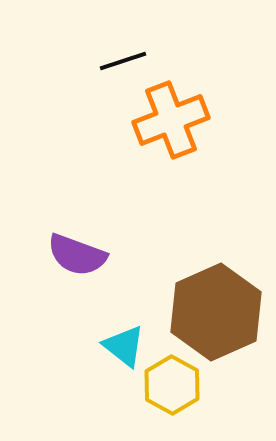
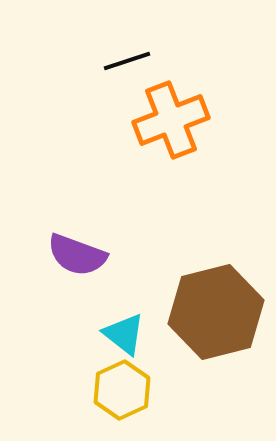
black line: moved 4 px right
brown hexagon: rotated 10 degrees clockwise
cyan triangle: moved 12 px up
yellow hexagon: moved 50 px left, 5 px down; rotated 6 degrees clockwise
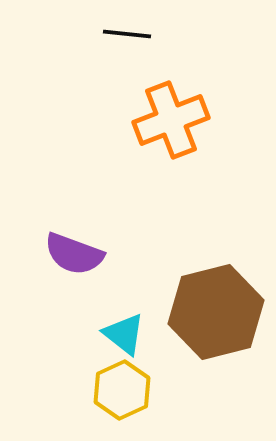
black line: moved 27 px up; rotated 24 degrees clockwise
purple semicircle: moved 3 px left, 1 px up
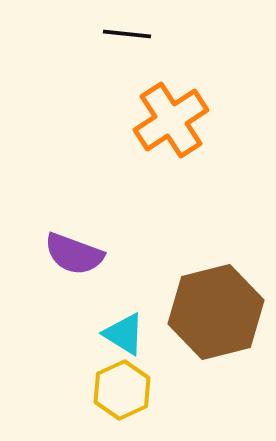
orange cross: rotated 12 degrees counterclockwise
cyan triangle: rotated 6 degrees counterclockwise
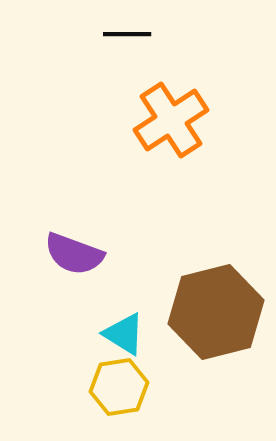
black line: rotated 6 degrees counterclockwise
yellow hexagon: moved 3 px left, 3 px up; rotated 16 degrees clockwise
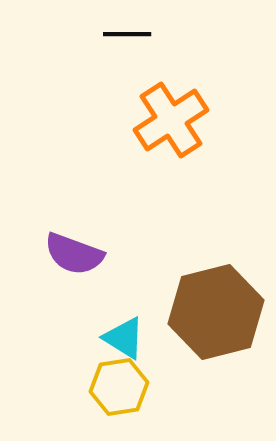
cyan triangle: moved 4 px down
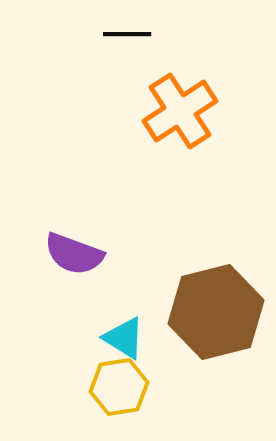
orange cross: moved 9 px right, 9 px up
